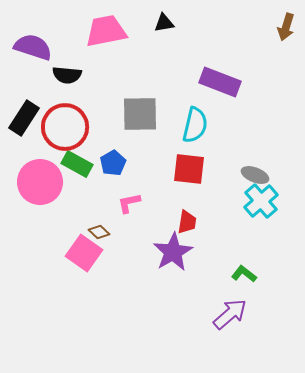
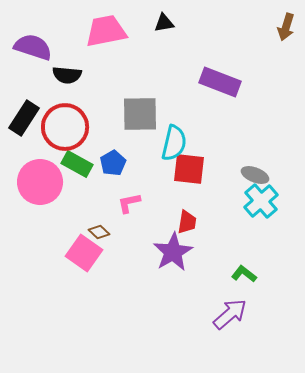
cyan semicircle: moved 21 px left, 18 px down
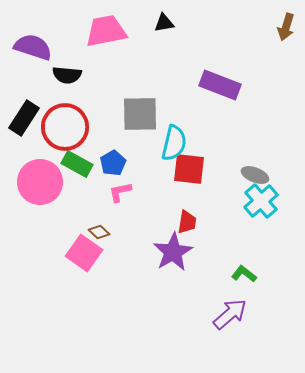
purple rectangle: moved 3 px down
pink L-shape: moved 9 px left, 11 px up
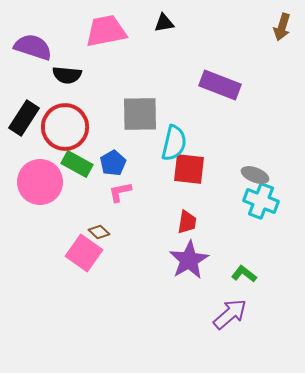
brown arrow: moved 4 px left
cyan cross: rotated 28 degrees counterclockwise
purple star: moved 16 px right, 8 px down
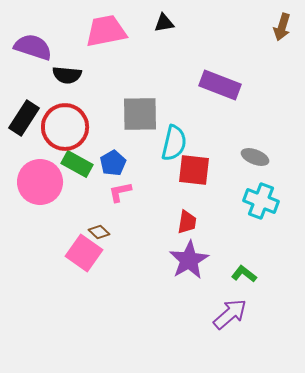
red square: moved 5 px right, 1 px down
gray ellipse: moved 18 px up
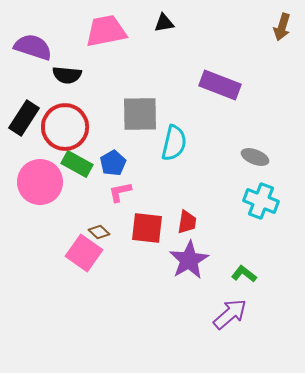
red square: moved 47 px left, 58 px down
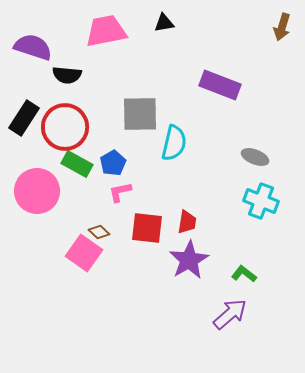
pink circle: moved 3 px left, 9 px down
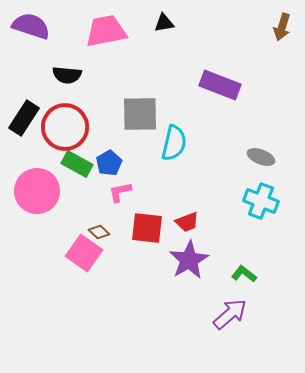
purple semicircle: moved 2 px left, 21 px up
gray ellipse: moved 6 px right
blue pentagon: moved 4 px left
red trapezoid: rotated 60 degrees clockwise
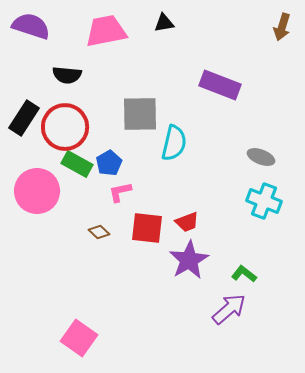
cyan cross: moved 3 px right
pink square: moved 5 px left, 85 px down
purple arrow: moved 1 px left, 5 px up
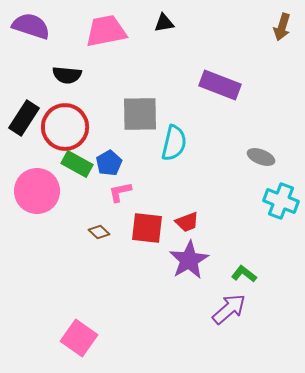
cyan cross: moved 17 px right
